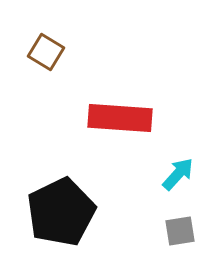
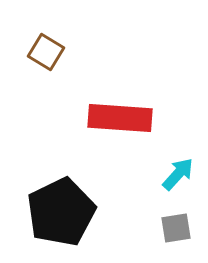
gray square: moved 4 px left, 3 px up
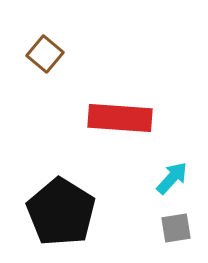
brown square: moved 1 px left, 2 px down; rotated 9 degrees clockwise
cyan arrow: moved 6 px left, 4 px down
black pentagon: rotated 14 degrees counterclockwise
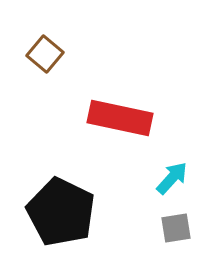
red rectangle: rotated 8 degrees clockwise
black pentagon: rotated 6 degrees counterclockwise
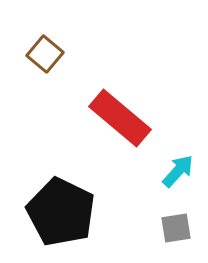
red rectangle: rotated 28 degrees clockwise
cyan arrow: moved 6 px right, 7 px up
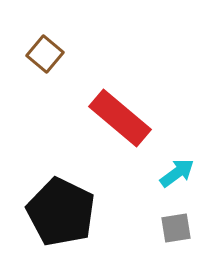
cyan arrow: moved 1 px left, 2 px down; rotated 12 degrees clockwise
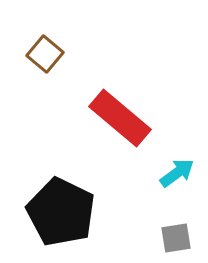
gray square: moved 10 px down
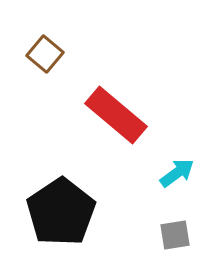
red rectangle: moved 4 px left, 3 px up
black pentagon: rotated 12 degrees clockwise
gray square: moved 1 px left, 3 px up
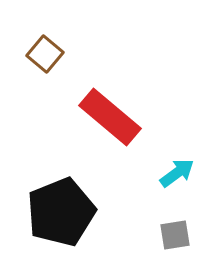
red rectangle: moved 6 px left, 2 px down
black pentagon: rotated 12 degrees clockwise
